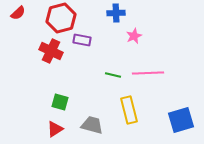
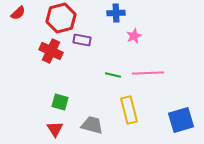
red triangle: rotated 30 degrees counterclockwise
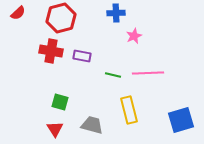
purple rectangle: moved 16 px down
red cross: rotated 15 degrees counterclockwise
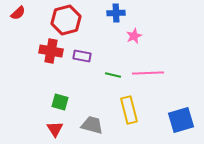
red hexagon: moved 5 px right, 2 px down
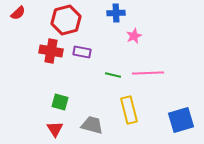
purple rectangle: moved 4 px up
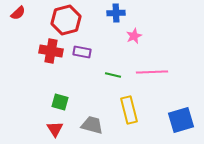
pink line: moved 4 px right, 1 px up
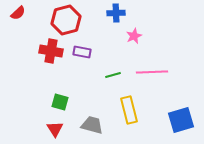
green line: rotated 28 degrees counterclockwise
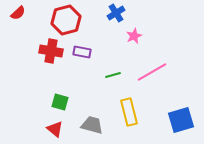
blue cross: rotated 30 degrees counterclockwise
pink line: rotated 28 degrees counterclockwise
yellow rectangle: moved 2 px down
red triangle: rotated 18 degrees counterclockwise
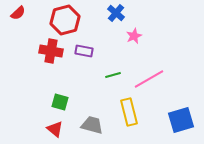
blue cross: rotated 18 degrees counterclockwise
red hexagon: moved 1 px left
purple rectangle: moved 2 px right, 1 px up
pink line: moved 3 px left, 7 px down
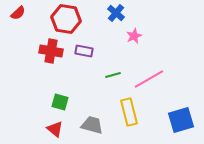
red hexagon: moved 1 px right, 1 px up; rotated 24 degrees clockwise
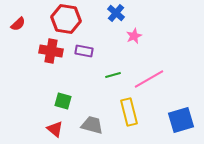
red semicircle: moved 11 px down
green square: moved 3 px right, 1 px up
